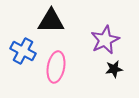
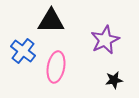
blue cross: rotated 10 degrees clockwise
black star: moved 11 px down
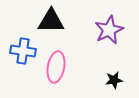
purple star: moved 4 px right, 10 px up
blue cross: rotated 30 degrees counterclockwise
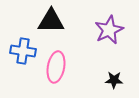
black star: rotated 12 degrees clockwise
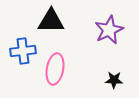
blue cross: rotated 15 degrees counterclockwise
pink ellipse: moved 1 px left, 2 px down
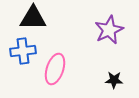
black triangle: moved 18 px left, 3 px up
pink ellipse: rotated 8 degrees clockwise
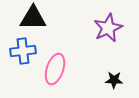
purple star: moved 1 px left, 2 px up
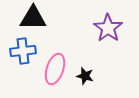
purple star: rotated 12 degrees counterclockwise
black star: moved 29 px left, 4 px up; rotated 12 degrees clockwise
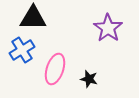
blue cross: moved 1 px left, 1 px up; rotated 25 degrees counterclockwise
black star: moved 4 px right, 3 px down
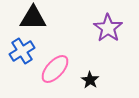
blue cross: moved 1 px down
pink ellipse: rotated 24 degrees clockwise
black star: moved 1 px right, 1 px down; rotated 18 degrees clockwise
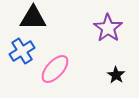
black star: moved 26 px right, 5 px up
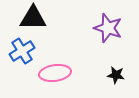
purple star: rotated 16 degrees counterclockwise
pink ellipse: moved 4 px down; rotated 40 degrees clockwise
black star: rotated 24 degrees counterclockwise
